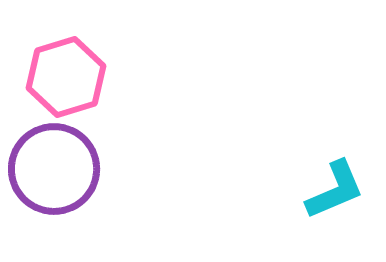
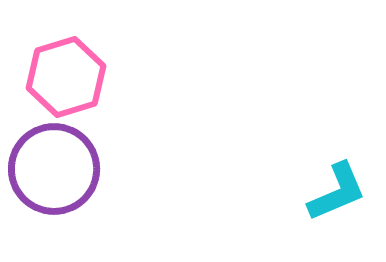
cyan L-shape: moved 2 px right, 2 px down
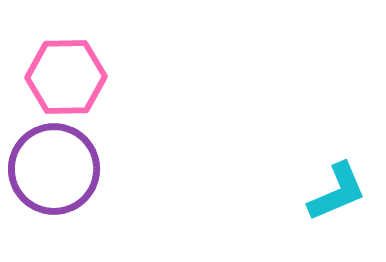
pink hexagon: rotated 16 degrees clockwise
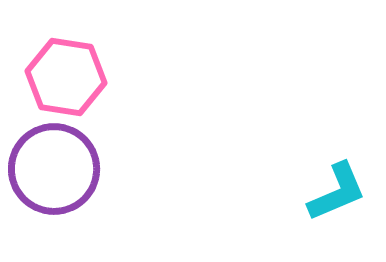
pink hexagon: rotated 10 degrees clockwise
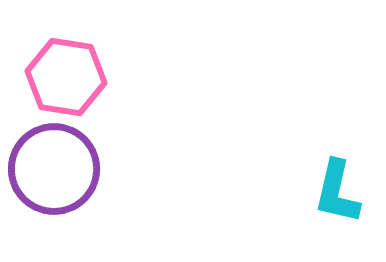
cyan L-shape: rotated 126 degrees clockwise
